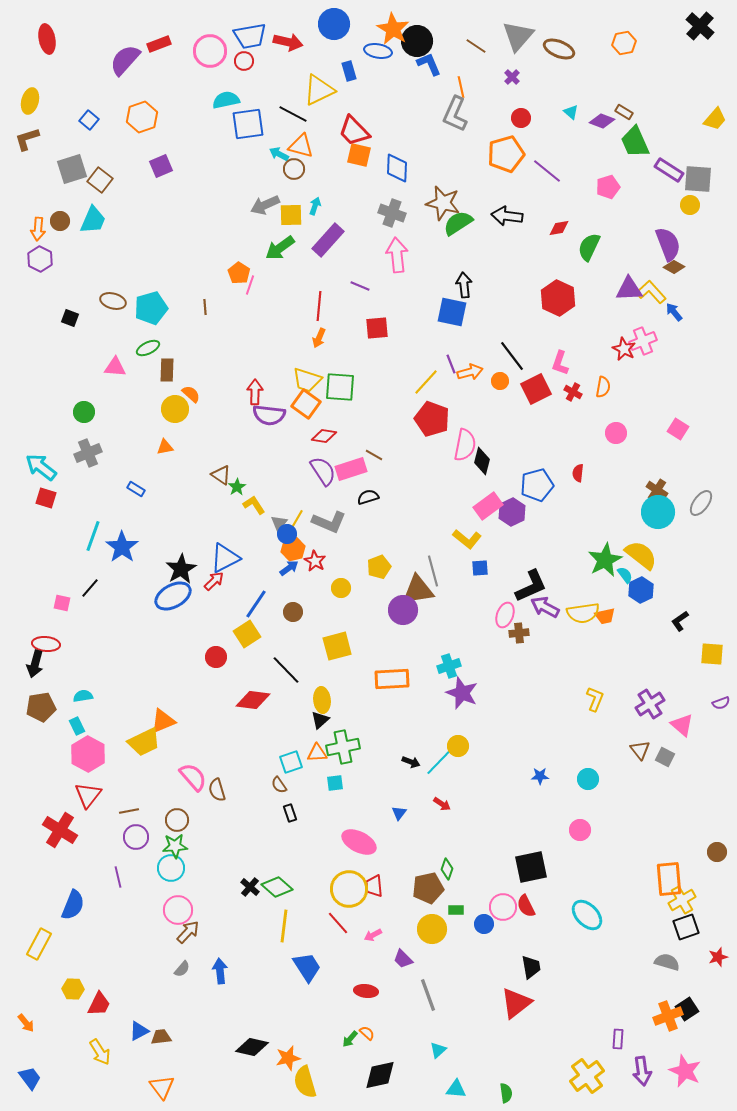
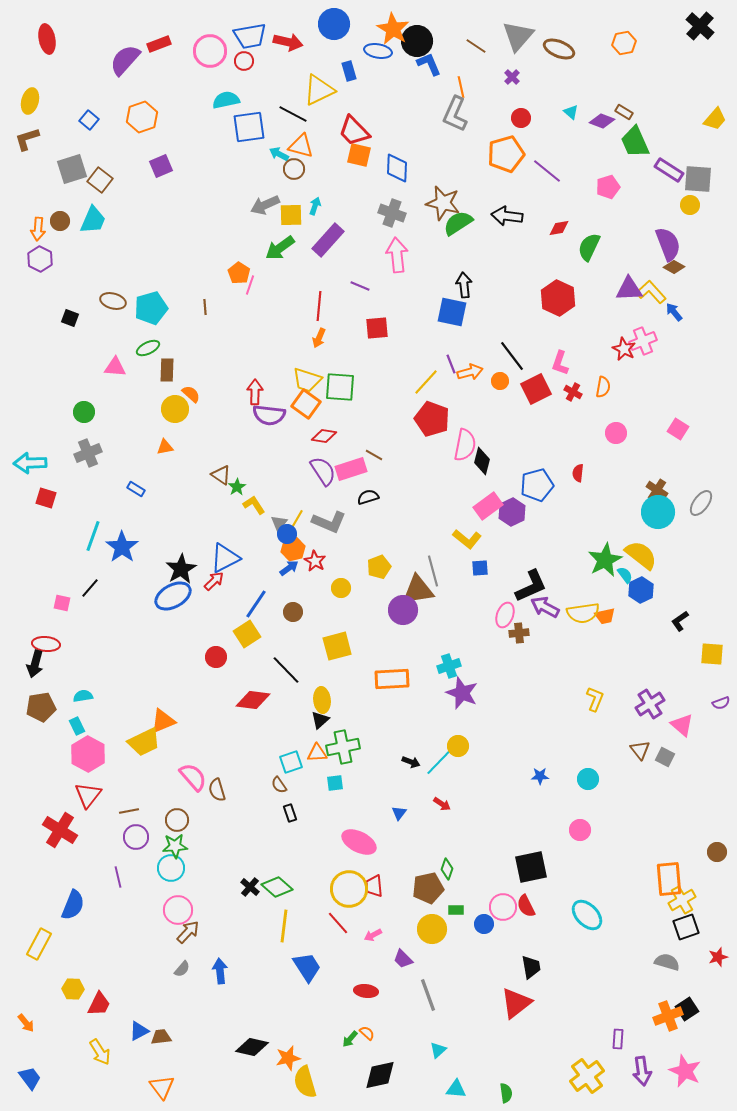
blue square at (248, 124): moved 1 px right, 3 px down
cyan arrow at (41, 467): moved 11 px left, 4 px up; rotated 40 degrees counterclockwise
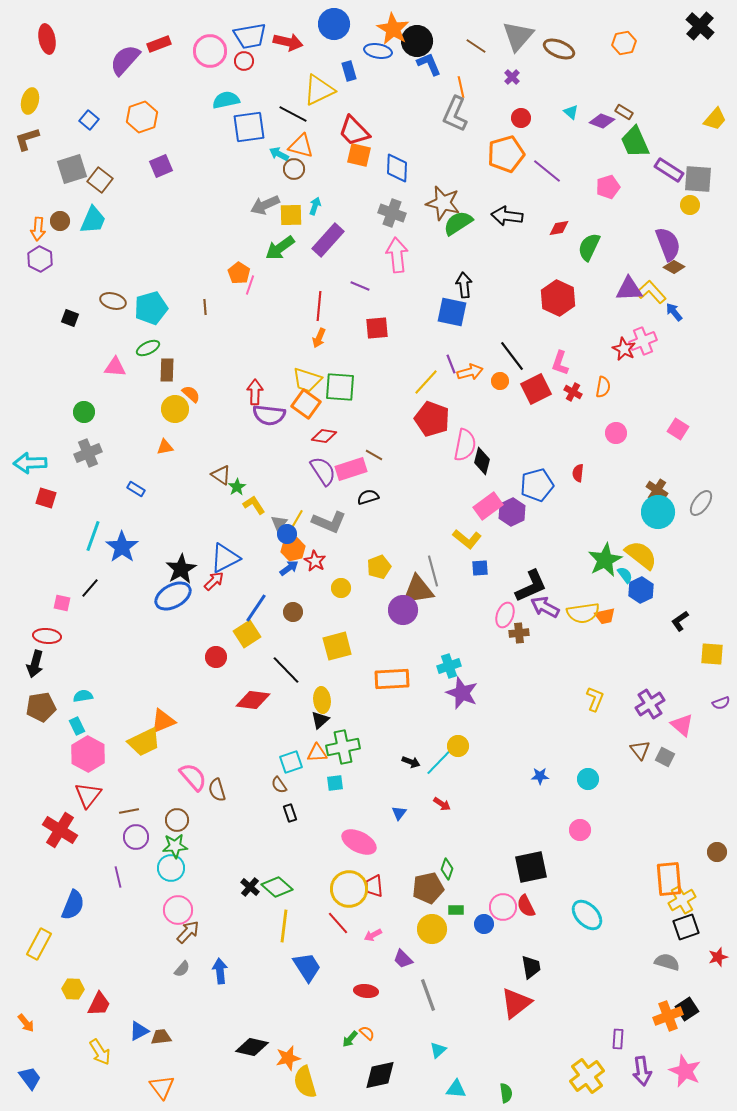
blue line at (256, 604): moved 4 px down
red ellipse at (46, 644): moved 1 px right, 8 px up
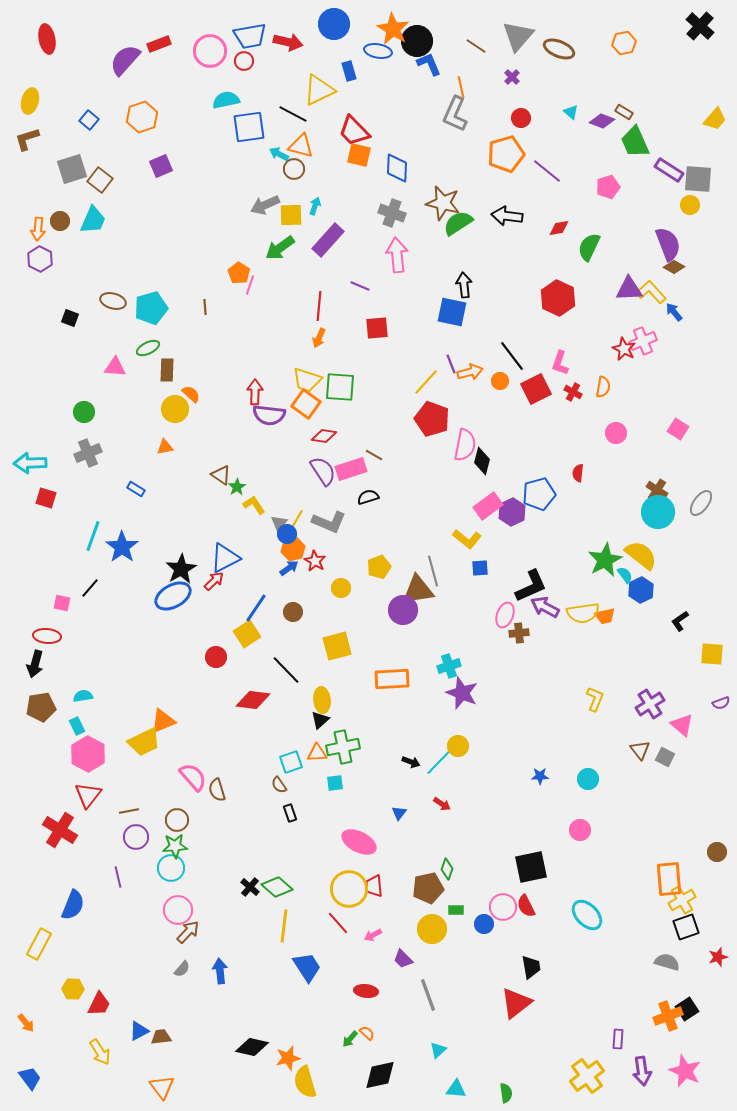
blue pentagon at (537, 485): moved 2 px right, 9 px down
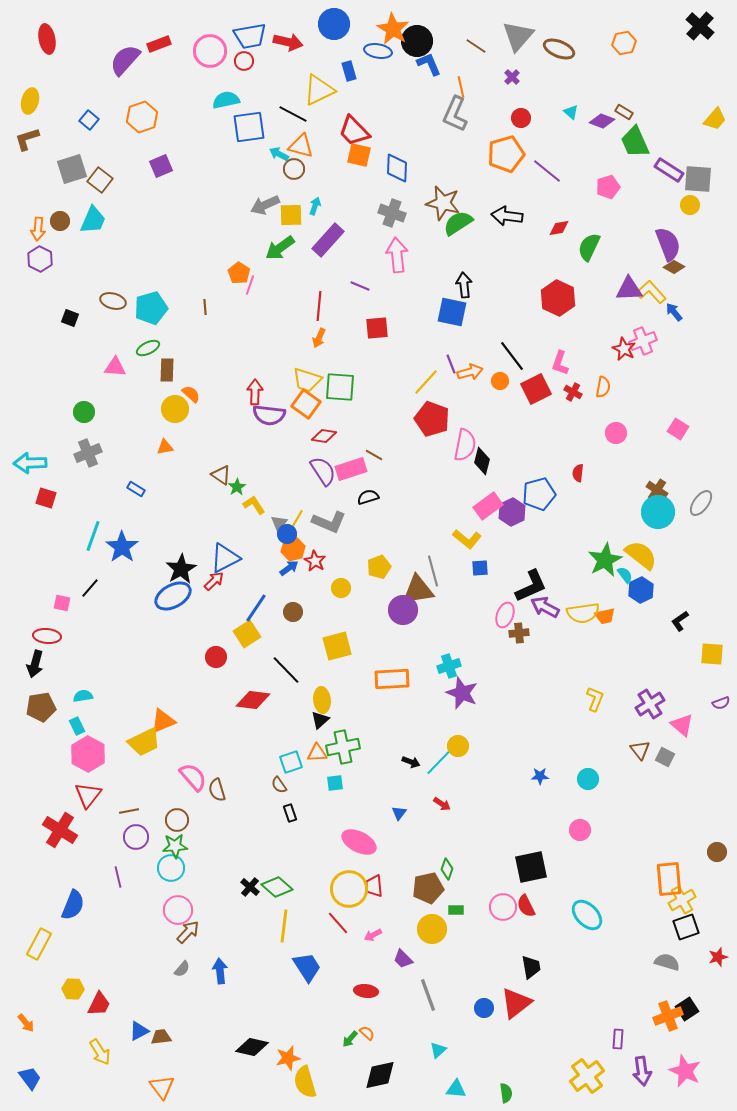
blue circle at (484, 924): moved 84 px down
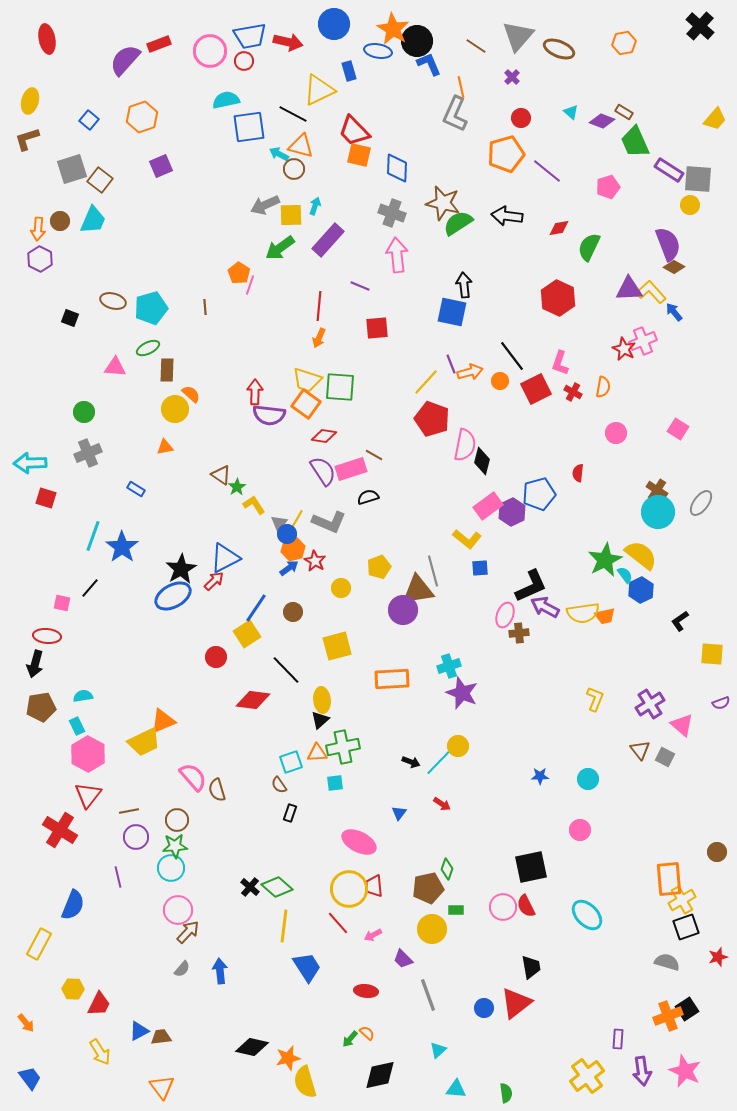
black rectangle at (290, 813): rotated 36 degrees clockwise
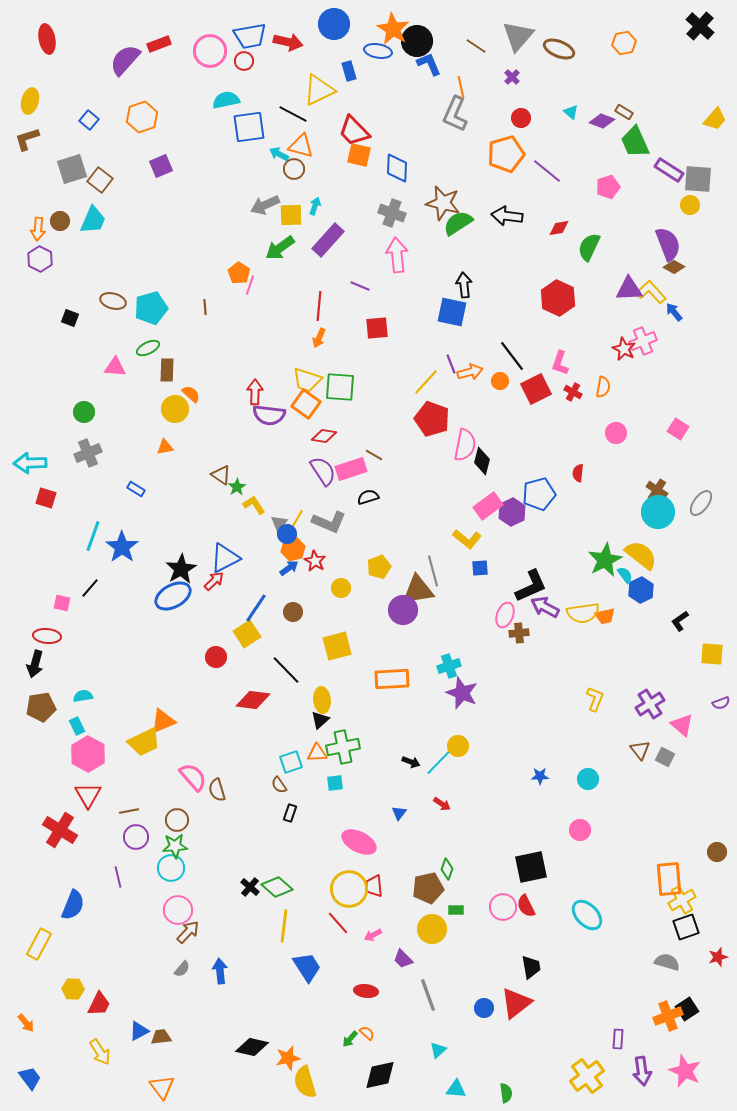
red triangle at (88, 795): rotated 8 degrees counterclockwise
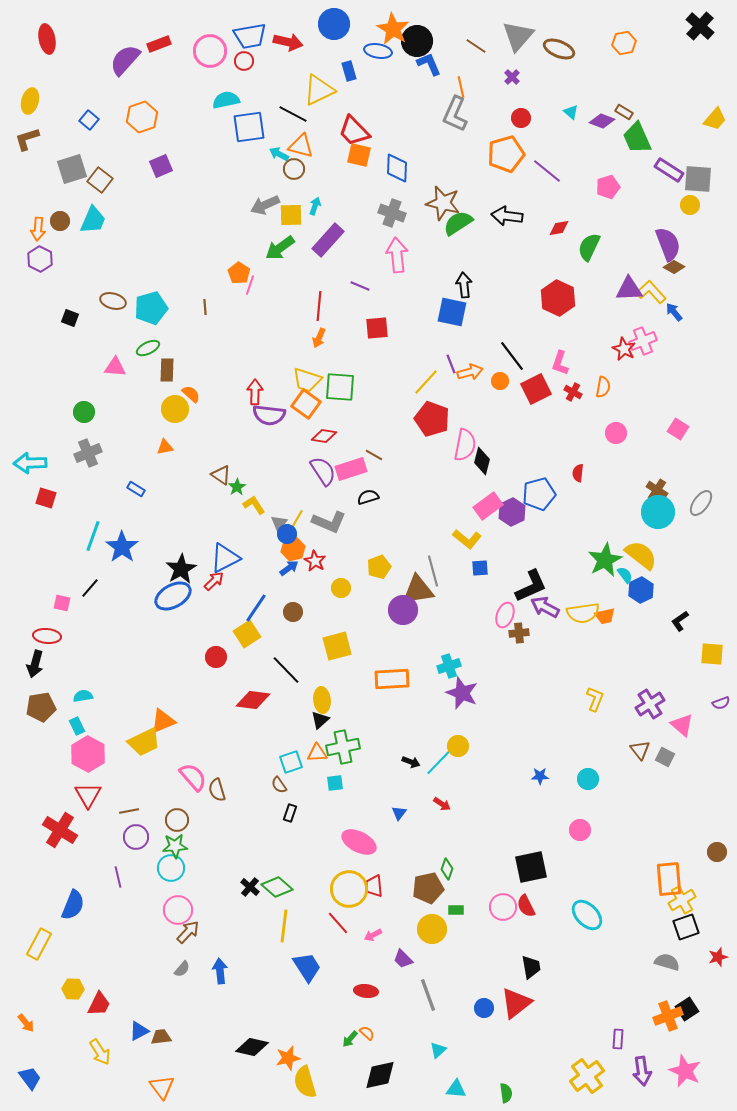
green trapezoid at (635, 142): moved 2 px right, 4 px up
